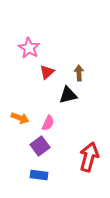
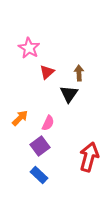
black triangle: moved 1 px right, 1 px up; rotated 42 degrees counterclockwise
orange arrow: rotated 66 degrees counterclockwise
blue rectangle: rotated 36 degrees clockwise
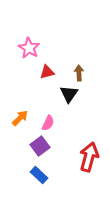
red triangle: rotated 28 degrees clockwise
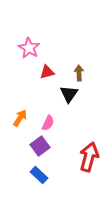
orange arrow: rotated 12 degrees counterclockwise
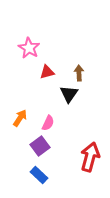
red arrow: moved 1 px right
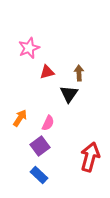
pink star: rotated 20 degrees clockwise
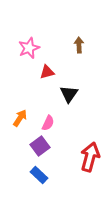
brown arrow: moved 28 px up
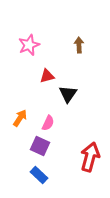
pink star: moved 3 px up
red triangle: moved 4 px down
black triangle: moved 1 px left
purple square: rotated 30 degrees counterclockwise
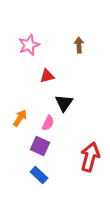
black triangle: moved 4 px left, 9 px down
